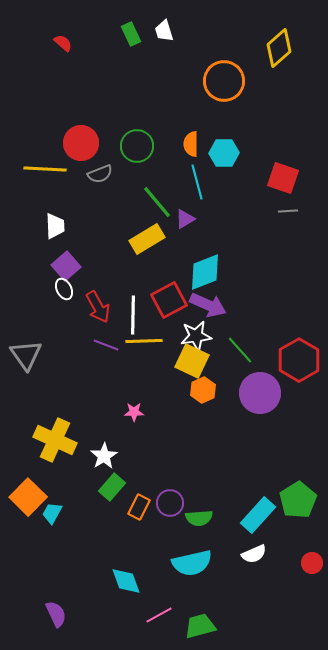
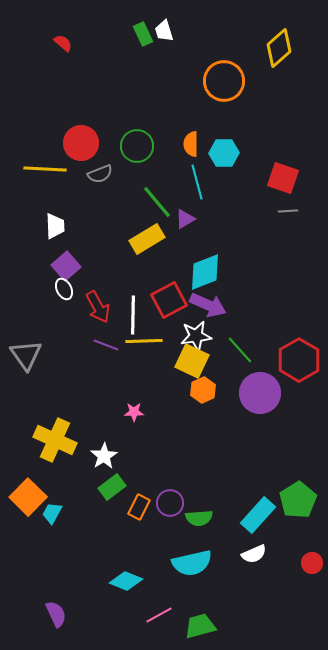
green rectangle at (131, 34): moved 12 px right
green rectangle at (112, 487): rotated 12 degrees clockwise
cyan diamond at (126, 581): rotated 48 degrees counterclockwise
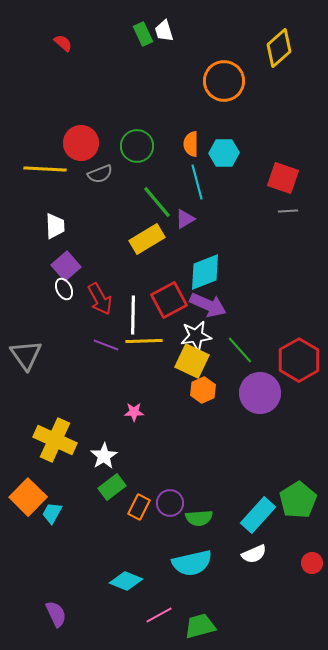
red arrow at (98, 307): moved 2 px right, 8 px up
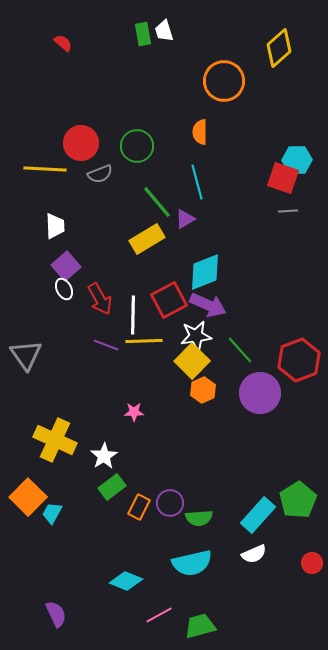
green rectangle at (143, 34): rotated 15 degrees clockwise
orange semicircle at (191, 144): moved 9 px right, 12 px up
cyan hexagon at (224, 153): moved 73 px right, 7 px down
red hexagon at (299, 360): rotated 9 degrees clockwise
yellow square at (192, 361): rotated 20 degrees clockwise
